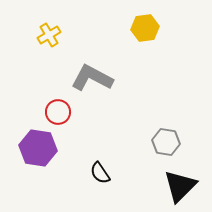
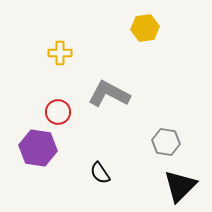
yellow cross: moved 11 px right, 18 px down; rotated 30 degrees clockwise
gray L-shape: moved 17 px right, 16 px down
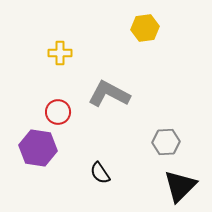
gray hexagon: rotated 12 degrees counterclockwise
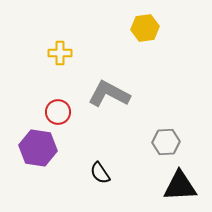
black triangle: rotated 42 degrees clockwise
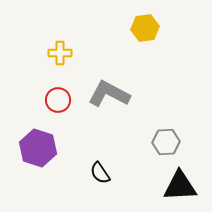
red circle: moved 12 px up
purple hexagon: rotated 9 degrees clockwise
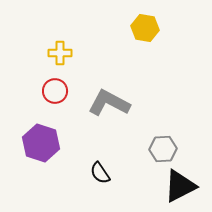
yellow hexagon: rotated 16 degrees clockwise
gray L-shape: moved 9 px down
red circle: moved 3 px left, 9 px up
gray hexagon: moved 3 px left, 7 px down
purple hexagon: moved 3 px right, 5 px up
black triangle: rotated 24 degrees counterclockwise
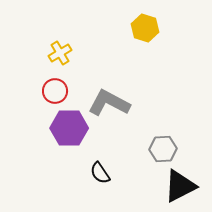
yellow hexagon: rotated 8 degrees clockwise
yellow cross: rotated 30 degrees counterclockwise
purple hexagon: moved 28 px right, 15 px up; rotated 18 degrees counterclockwise
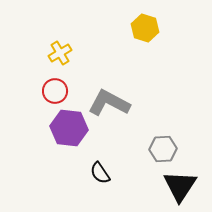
purple hexagon: rotated 6 degrees clockwise
black triangle: rotated 30 degrees counterclockwise
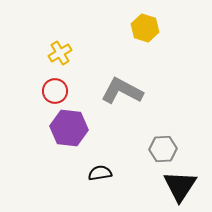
gray L-shape: moved 13 px right, 12 px up
black semicircle: rotated 115 degrees clockwise
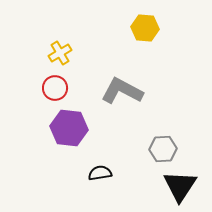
yellow hexagon: rotated 12 degrees counterclockwise
red circle: moved 3 px up
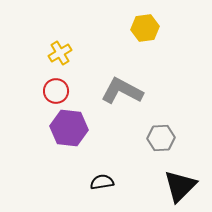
yellow hexagon: rotated 12 degrees counterclockwise
red circle: moved 1 px right, 3 px down
gray hexagon: moved 2 px left, 11 px up
black semicircle: moved 2 px right, 9 px down
black triangle: rotated 12 degrees clockwise
